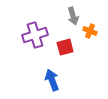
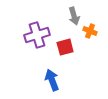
gray arrow: moved 1 px right
purple cross: moved 2 px right
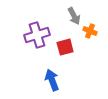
gray arrow: rotated 12 degrees counterclockwise
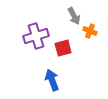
purple cross: moved 1 px left, 1 px down
red square: moved 2 px left, 1 px down
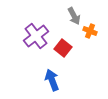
purple cross: rotated 20 degrees counterclockwise
red square: rotated 36 degrees counterclockwise
